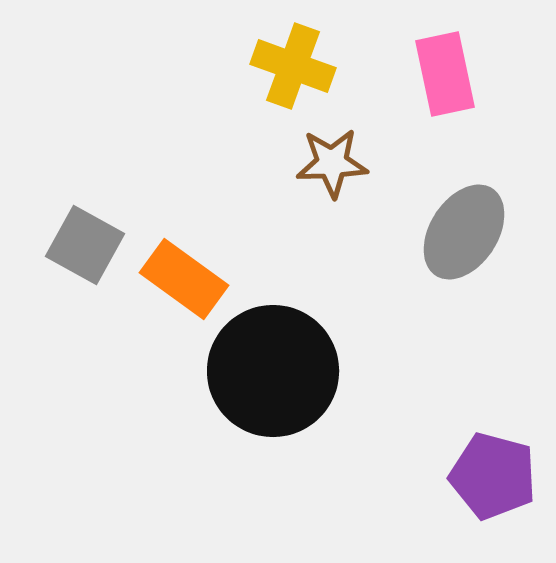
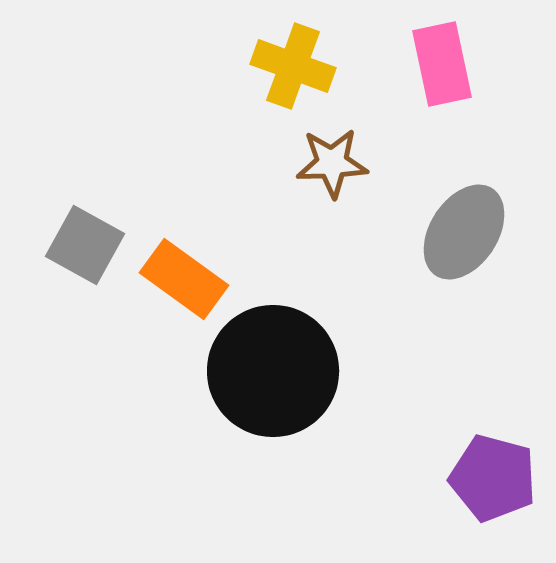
pink rectangle: moved 3 px left, 10 px up
purple pentagon: moved 2 px down
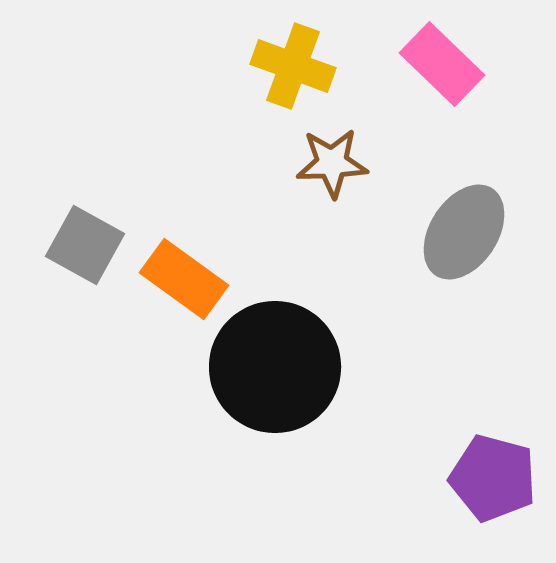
pink rectangle: rotated 34 degrees counterclockwise
black circle: moved 2 px right, 4 px up
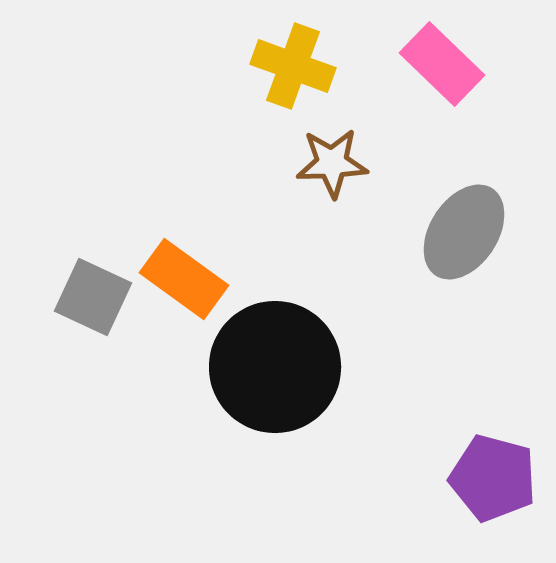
gray square: moved 8 px right, 52 px down; rotated 4 degrees counterclockwise
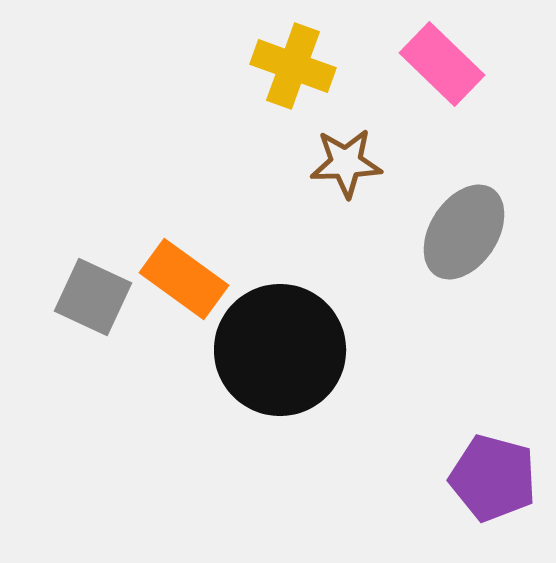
brown star: moved 14 px right
black circle: moved 5 px right, 17 px up
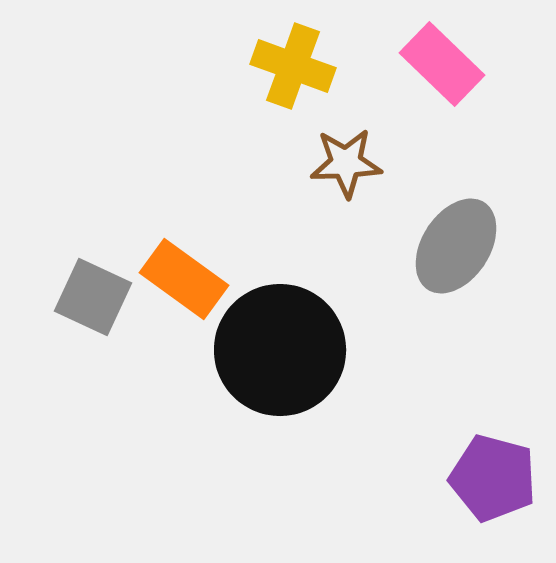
gray ellipse: moved 8 px left, 14 px down
